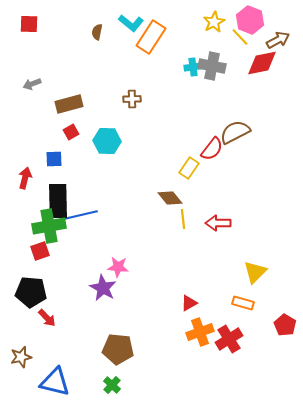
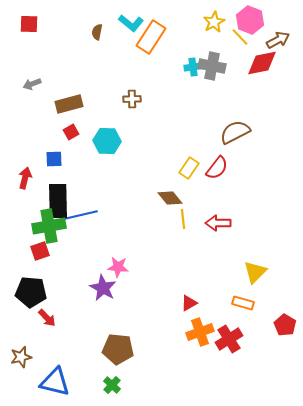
red semicircle at (212, 149): moved 5 px right, 19 px down
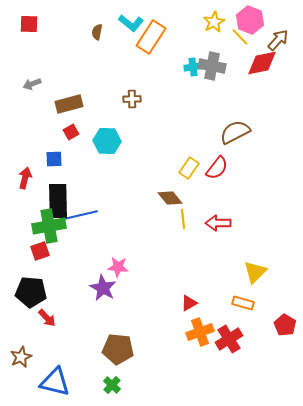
brown arrow at (278, 40): rotated 20 degrees counterclockwise
brown star at (21, 357): rotated 10 degrees counterclockwise
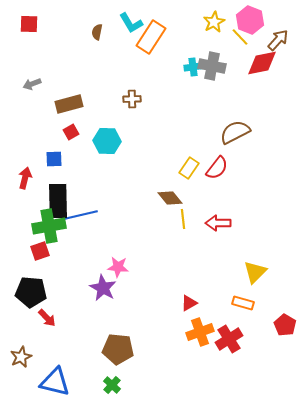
cyan L-shape at (131, 23): rotated 20 degrees clockwise
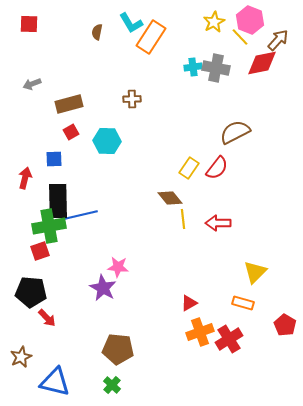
gray cross at (212, 66): moved 4 px right, 2 px down
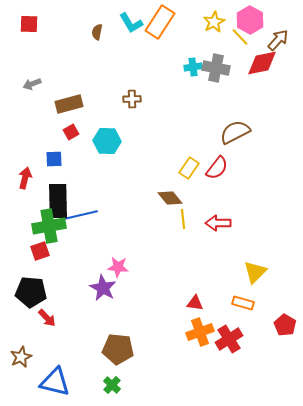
pink hexagon at (250, 20): rotated 8 degrees clockwise
orange rectangle at (151, 37): moved 9 px right, 15 px up
red triangle at (189, 303): moved 6 px right; rotated 36 degrees clockwise
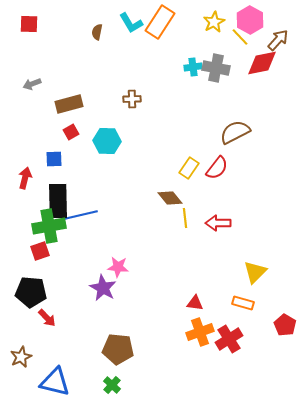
yellow line at (183, 219): moved 2 px right, 1 px up
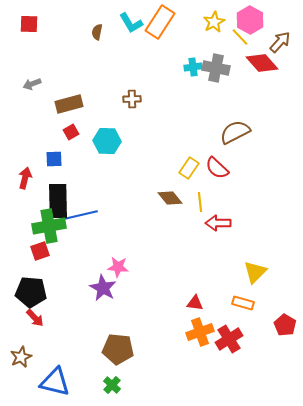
brown arrow at (278, 40): moved 2 px right, 2 px down
red diamond at (262, 63): rotated 60 degrees clockwise
red semicircle at (217, 168): rotated 95 degrees clockwise
yellow line at (185, 218): moved 15 px right, 16 px up
red arrow at (47, 318): moved 12 px left
